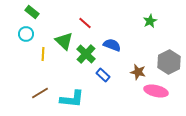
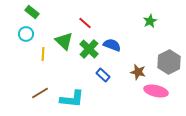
green cross: moved 3 px right, 5 px up
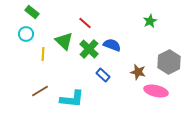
brown line: moved 2 px up
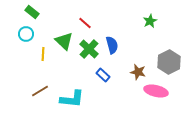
blue semicircle: rotated 54 degrees clockwise
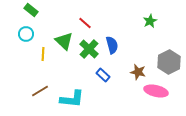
green rectangle: moved 1 px left, 2 px up
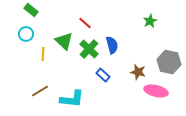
gray hexagon: rotated 20 degrees counterclockwise
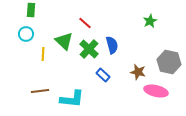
green rectangle: rotated 56 degrees clockwise
brown line: rotated 24 degrees clockwise
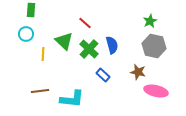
gray hexagon: moved 15 px left, 16 px up
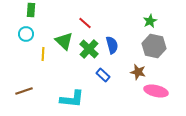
brown line: moved 16 px left; rotated 12 degrees counterclockwise
